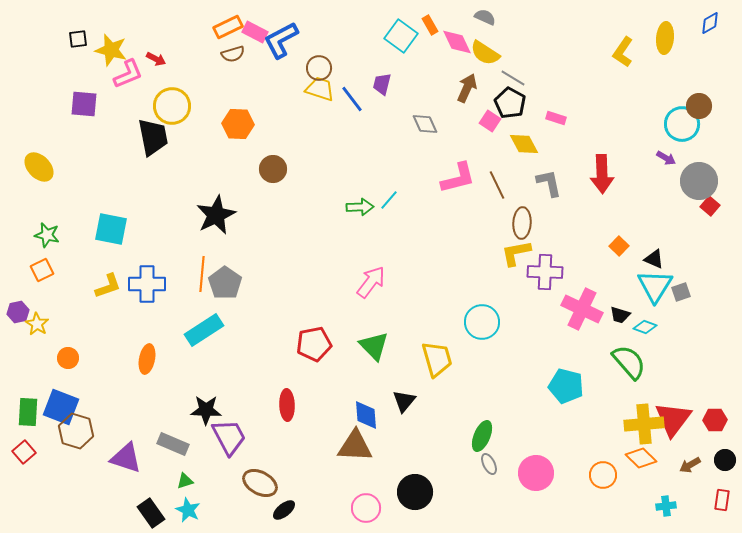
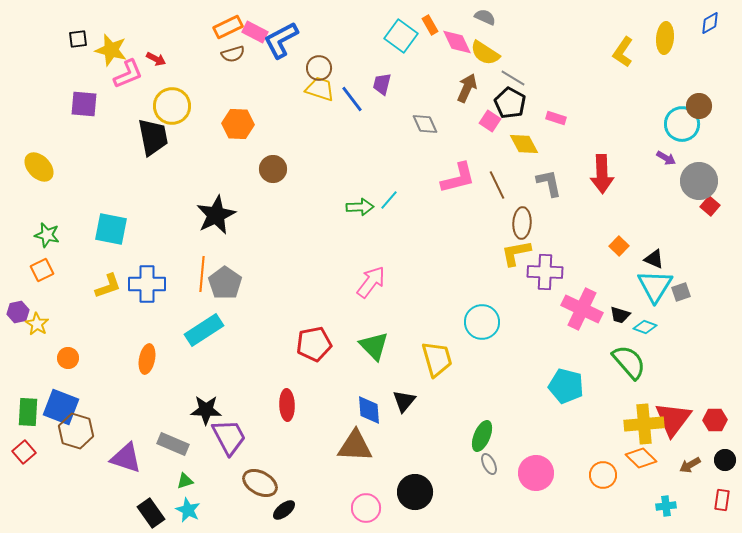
blue diamond at (366, 415): moved 3 px right, 5 px up
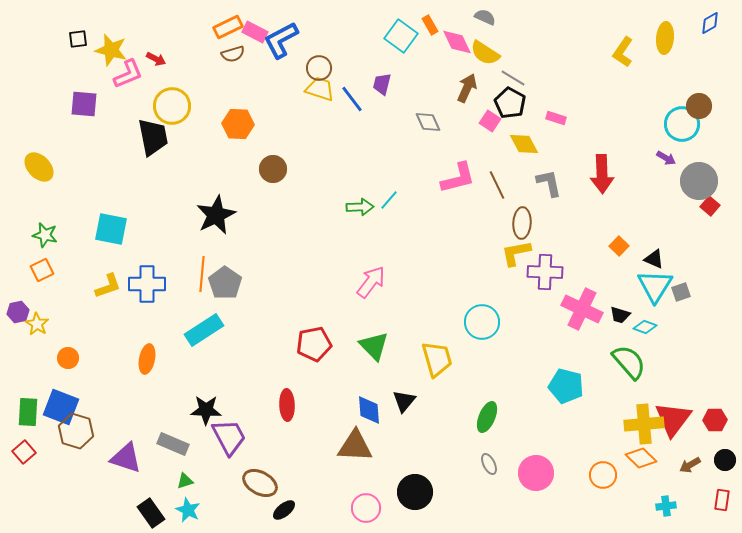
gray diamond at (425, 124): moved 3 px right, 2 px up
green star at (47, 235): moved 2 px left
green ellipse at (482, 436): moved 5 px right, 19 px up
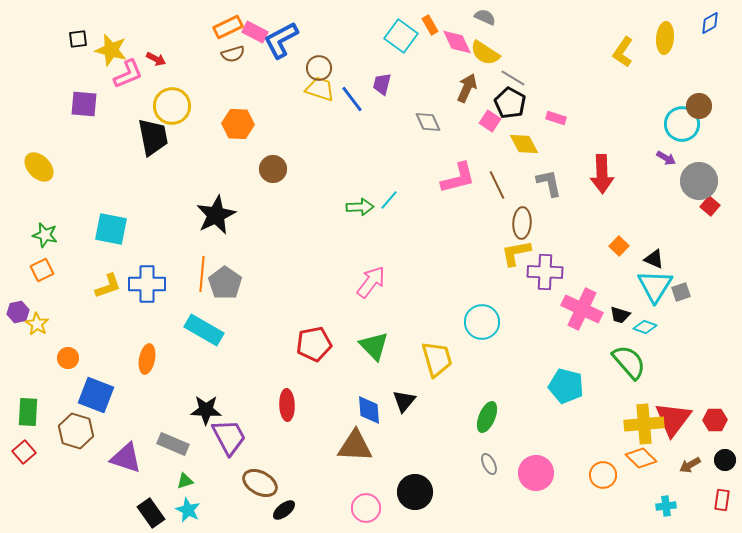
cyan rectangle at (204, 330): rotated 63 degrees clockwise
blue square at (61, 407): moved 35 px right, 12 px up
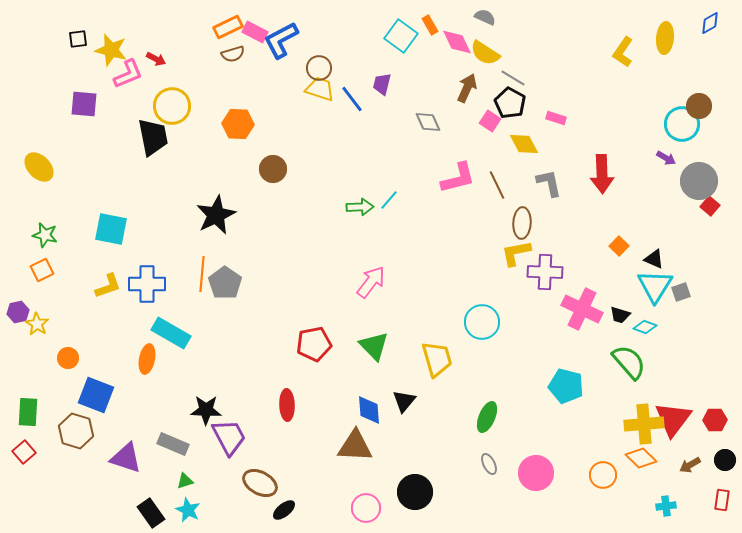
cyan rectangle at (204, 330): moved 33 px left, 3 px down
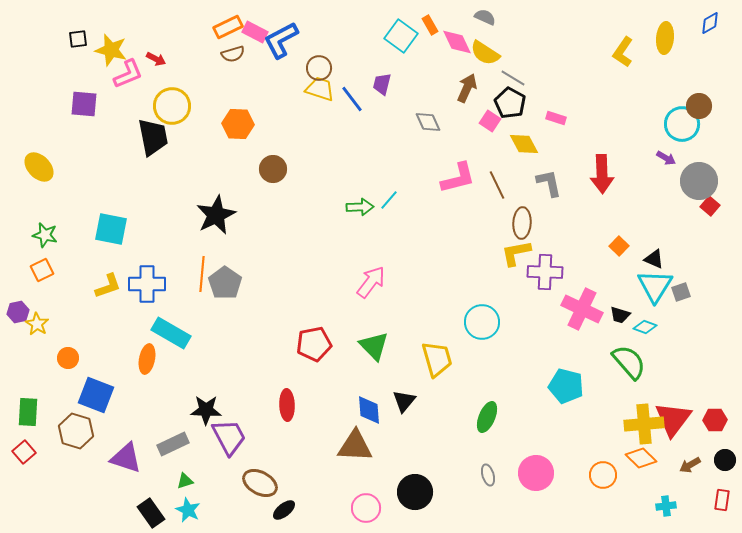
gray rectangle at (173, 444): rotated 48 degrees counterclockwise
gray ellipse at (489, 464): moved 1 px left, 11 px down; rotated 10 degrees clockwise
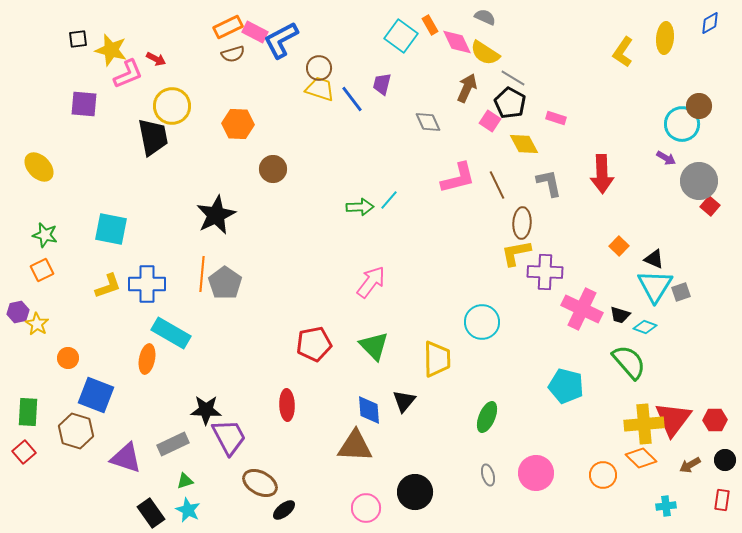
yellow trapezoid at (437, 359): rotated 15 degrees clockwise
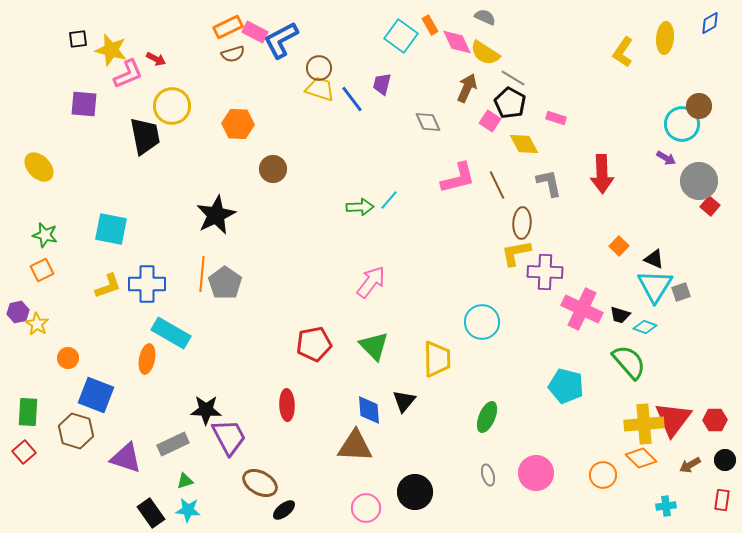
black trapezoid at (153, 137): moved 8 px left, 1 px up
cyan star at (188, 510): rotated 20 degrees counterclockwise
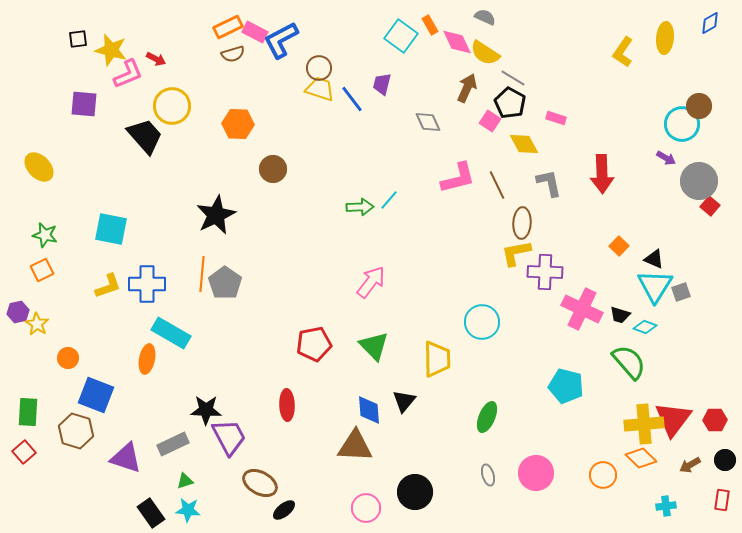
black trapezoid at (145, 136): rotated 30 degrees counterclockwise
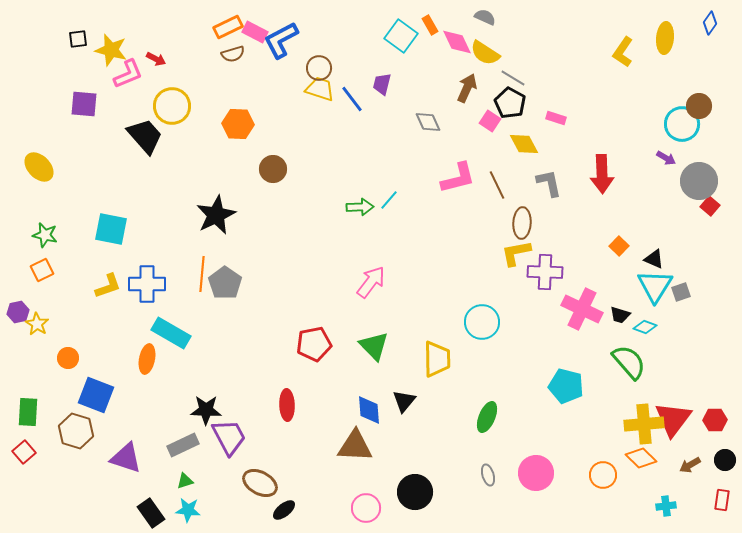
blue diamond at (710, 23): rotated 25 degrees counterclockwise
gray rectangle at (173, 444): moved 10 px right, 1 px down
